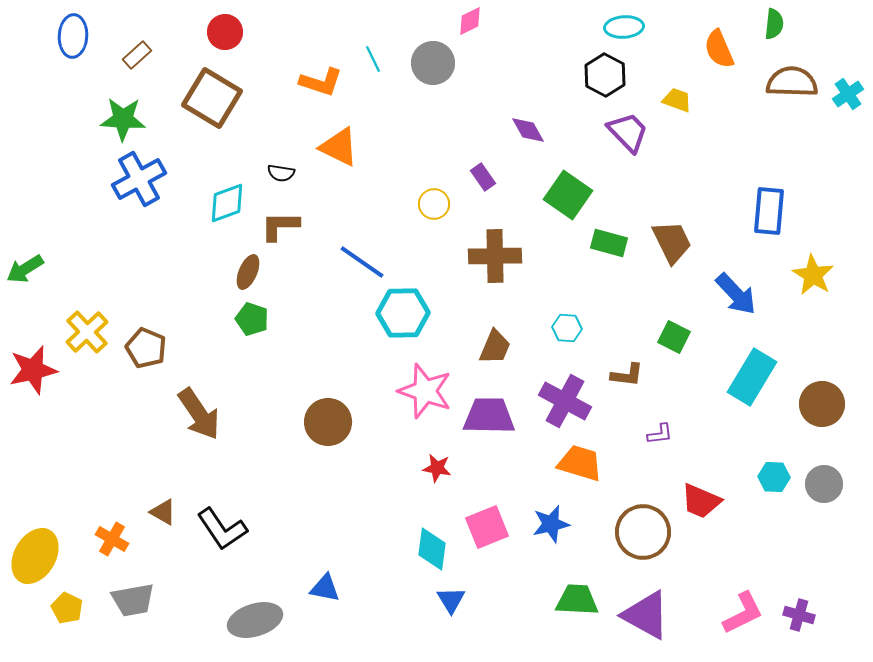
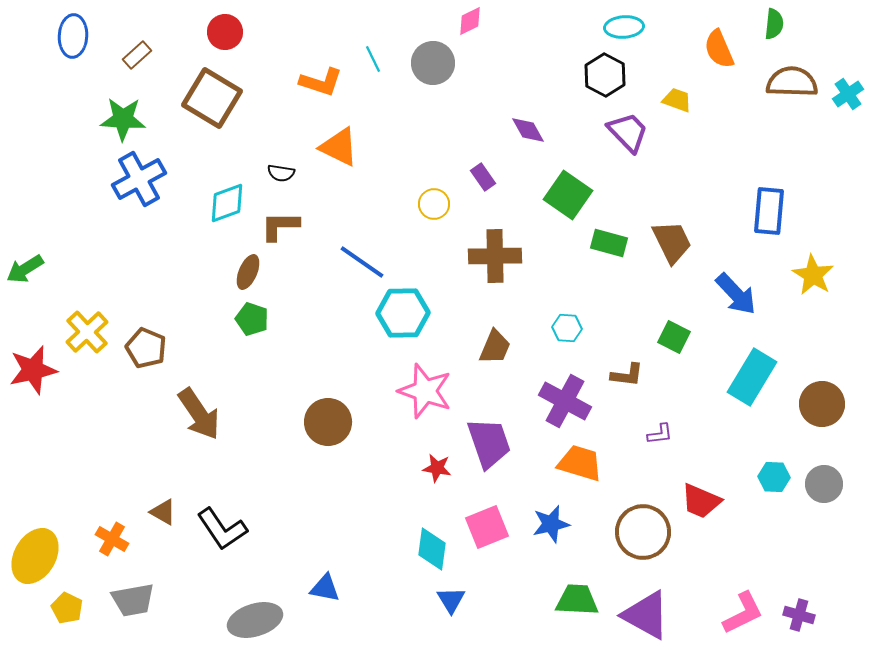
purple trapezoid at (489, 416): moved 27 px down; rotated 70 degrees clockwise
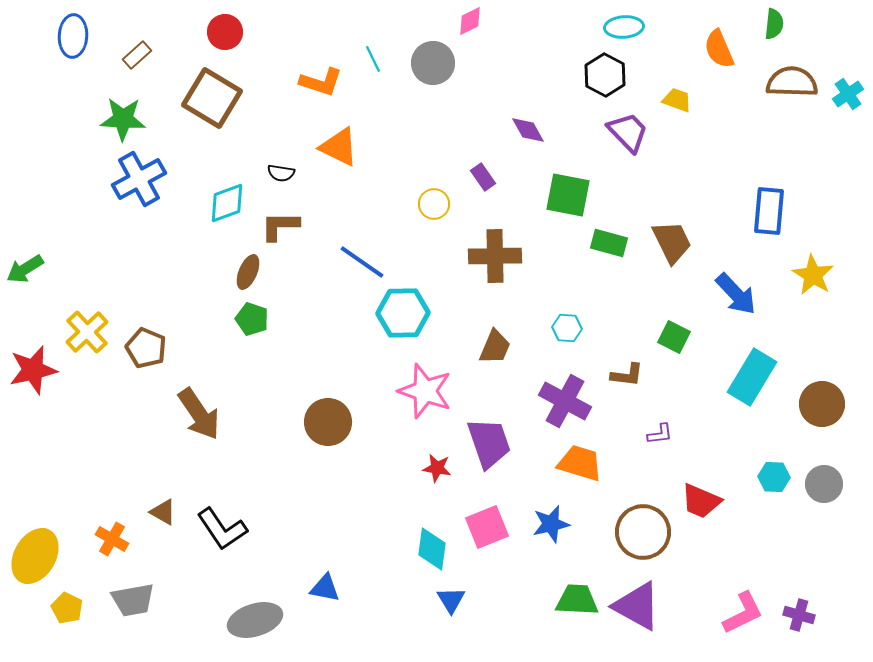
green square at (568, 195): rotated 24 degrees counterclockwise
purple triangle at (646, 615): moved 9 px left, 9 px up
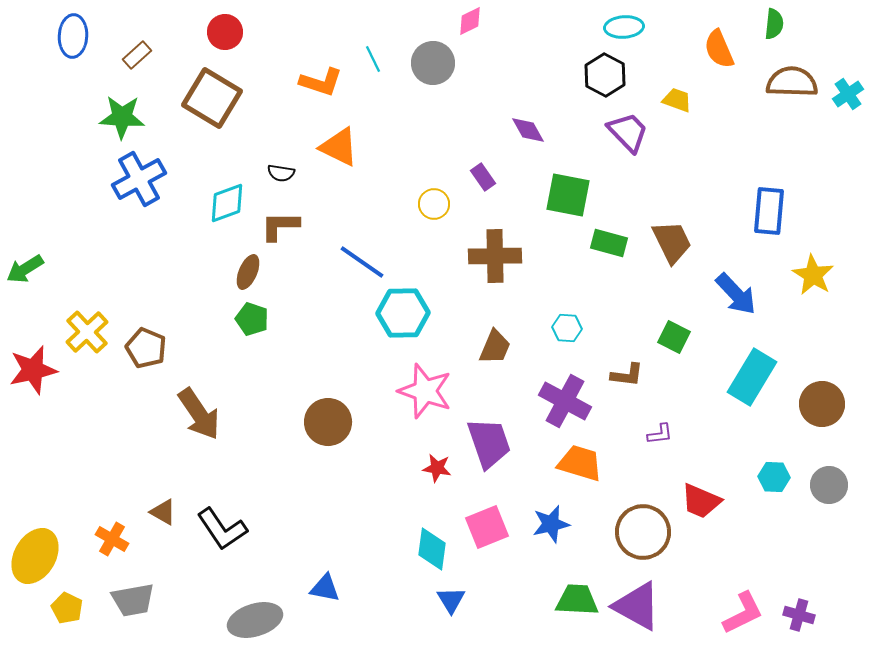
green star at (123, 119): moved 1 px left, 2 px up
gray circle at (824, 484): moved 5 px right, 1 px down
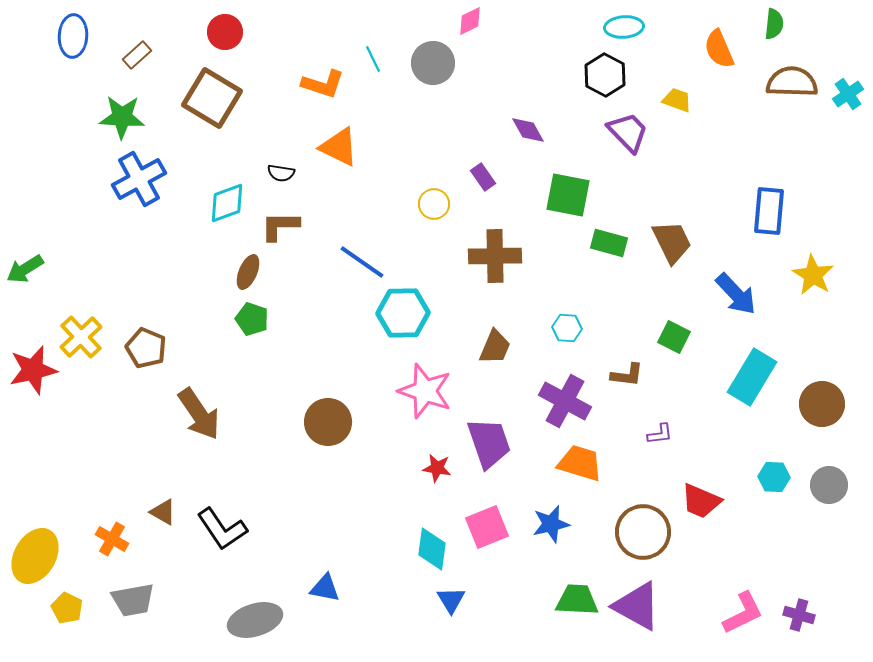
orange L-shape at (321, 82): moved 2 px right, 2 px down
yellow cross at (87, 332): moved 6 px left, 5 px down
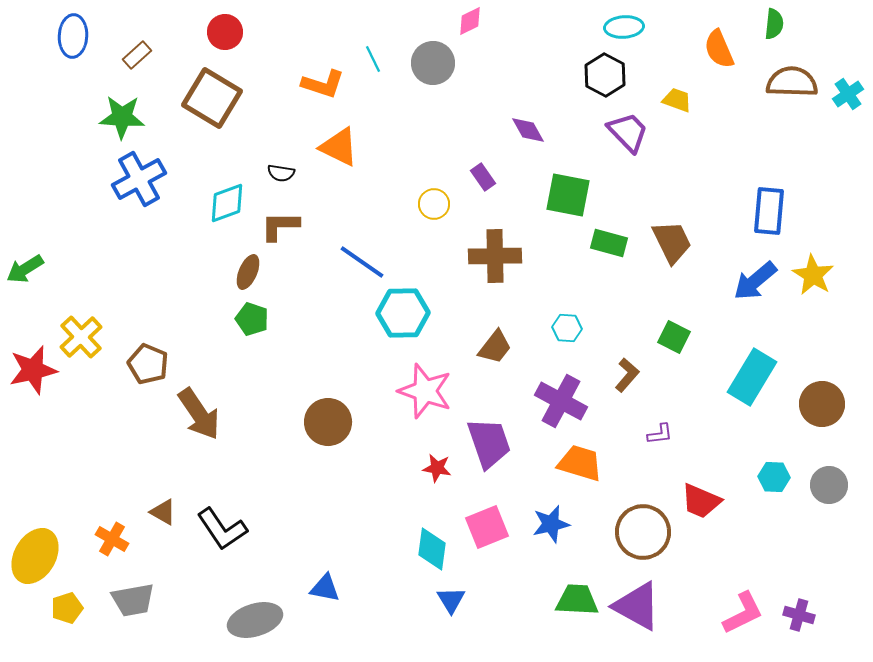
blue arrow at (736, 294): moved 19 px right, 13 px up; rotated 93 degrees clockwise
brown trapezoid at (495, 347): rotated 15 degrees clockwise
brown pentagon at (146, 348): moved 2 px right, 16 px down
brown L-shape at (627, 375): rotated 56 degrees counterclockwise
purple cross at (565, 401): moved 4 px left
yellow pentagon at (67, 608): rotated 28 degrees clockwise
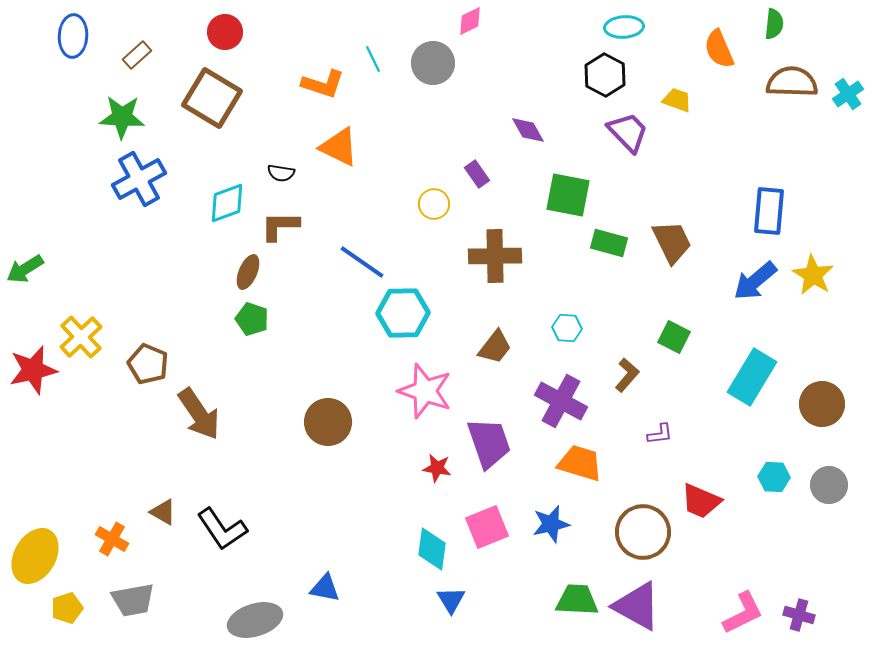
purple rectangle at (483, 177): moved 6 px left, 3 px up
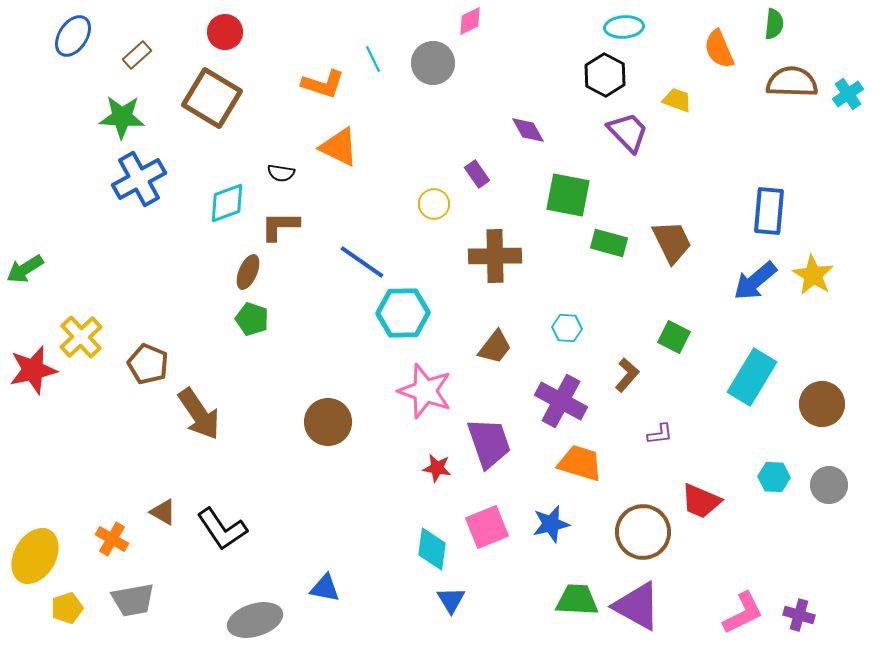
blue ellipse at (73, 36): rotated 30 degrees clockwise
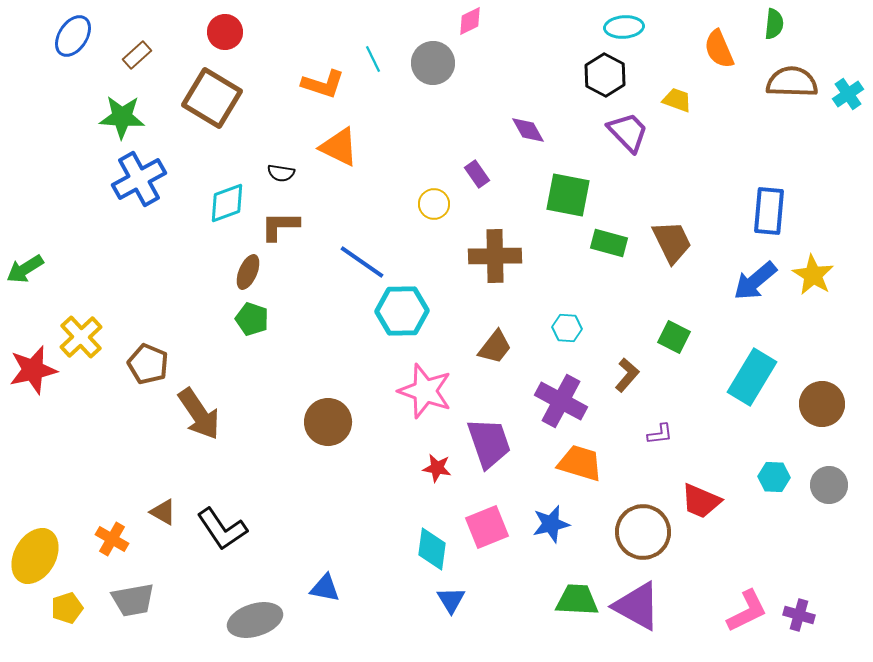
cyan hexagon at (403, 313): moved 1 px left, 2 px up
pink L-shape at (743, 613): moved 4 px right, 2 px up
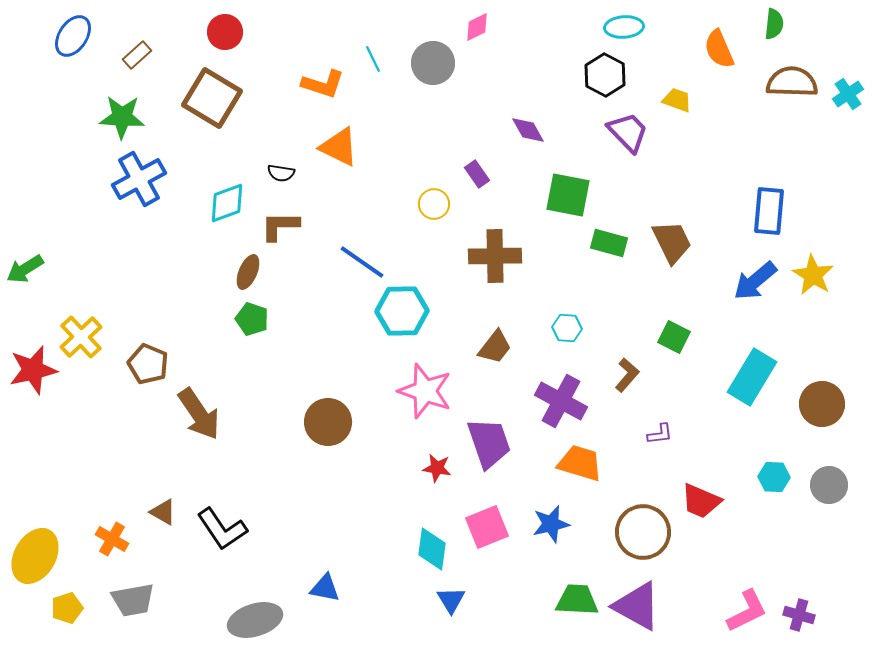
pink diamond at (470, 21): moved 7 px right, 6 px down
